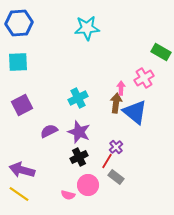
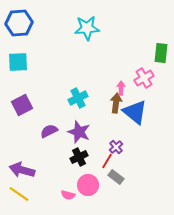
green rectangle: moved 1 px down; rotated 66 degrees clockwise
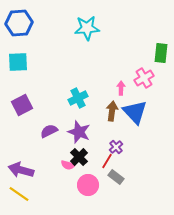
brown arrow: moved 4 px left, 8 px down
blue triangle: rotated 8 degrees clockwise
black cross: rotated 18 degrees counterclockwise
purple arrow: moved 1 px left
pink semicircle: moved 30 px up
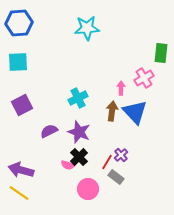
purple cross: moved 5 px right, 8 px down
red line: moved 1 px down
pink circle: moved 4 px down
yellow line: moved 1 px up
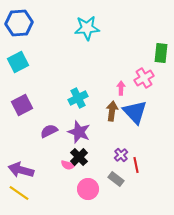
cyan square: rotated 25 degrees counterclockwise
red line: moved 29 px right, 3 px down; rotated 42 degrees counterclockwise
gray rectangle: moved 2 px down
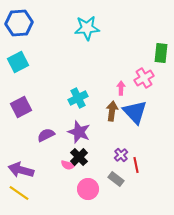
purple square: moved 1 px left, 2 px down
purple semicircle: moved 3 px left, 4 px down
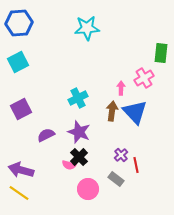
purple square: moved 2 px down
pink semicircle: moved 1 px right
